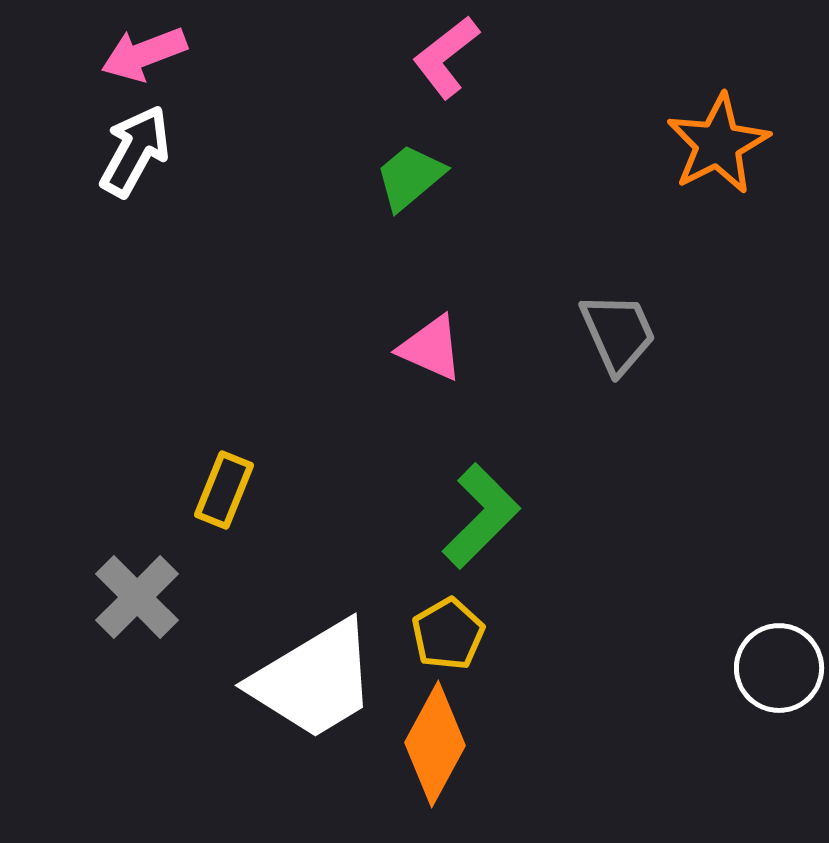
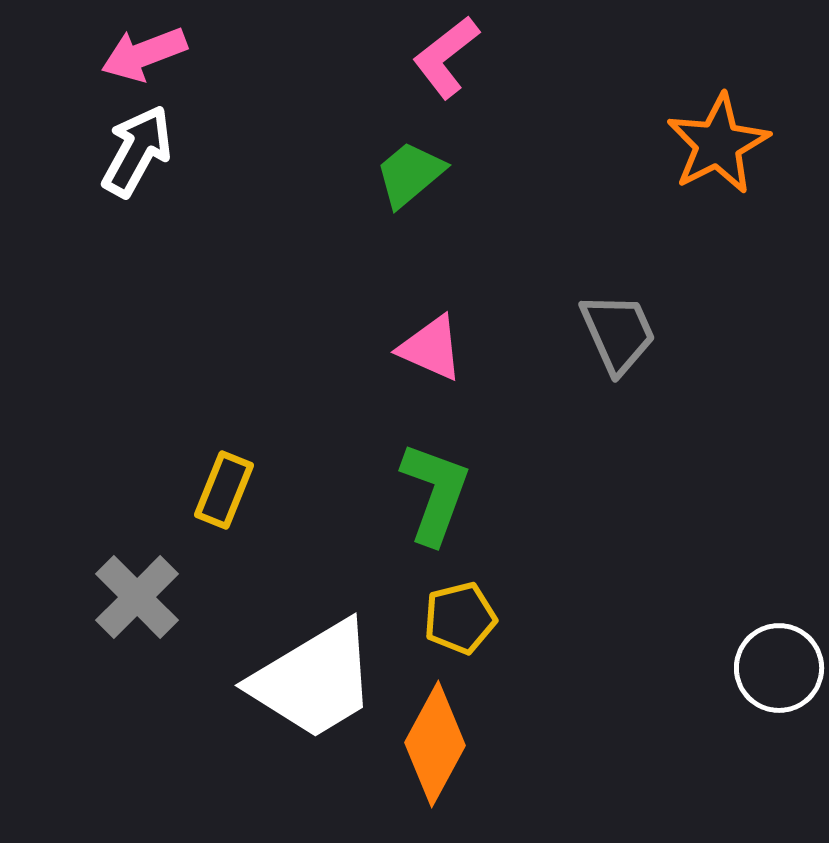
white arrow: moved 2 px right
green trapezoid: moved 3 px up
green L-shape: moved 46 px left, 23 px up; rotated 25 degrees counterclockwise
yellow pentagon: moved 12 px right, 16 px up; rotated 16 degrees clockwise
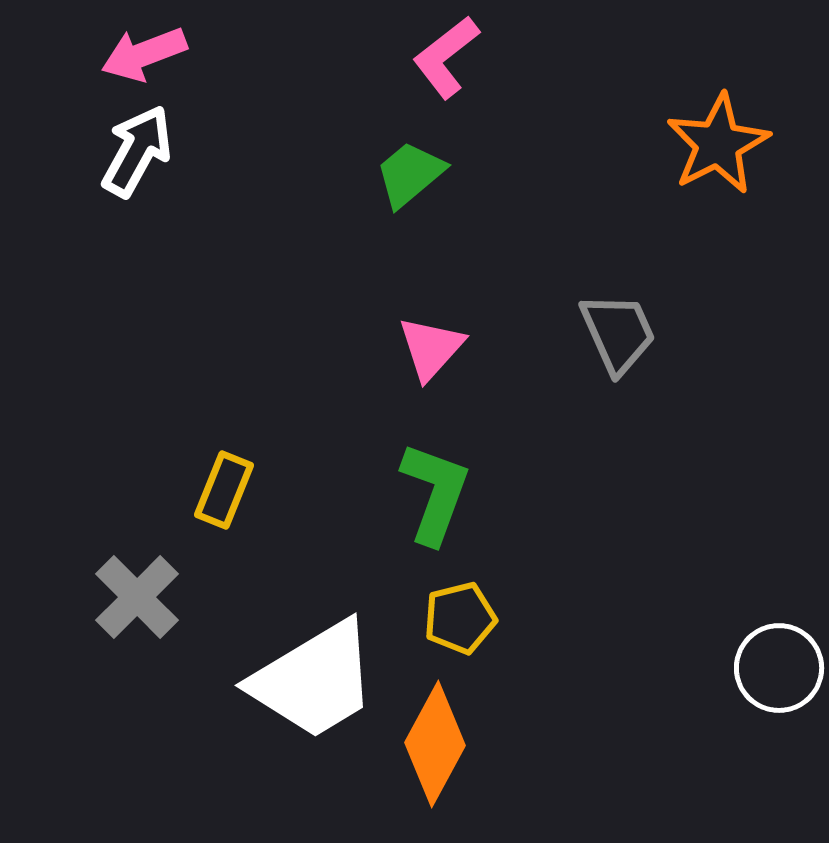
pink triangle: rotated 48 degrees clockwise
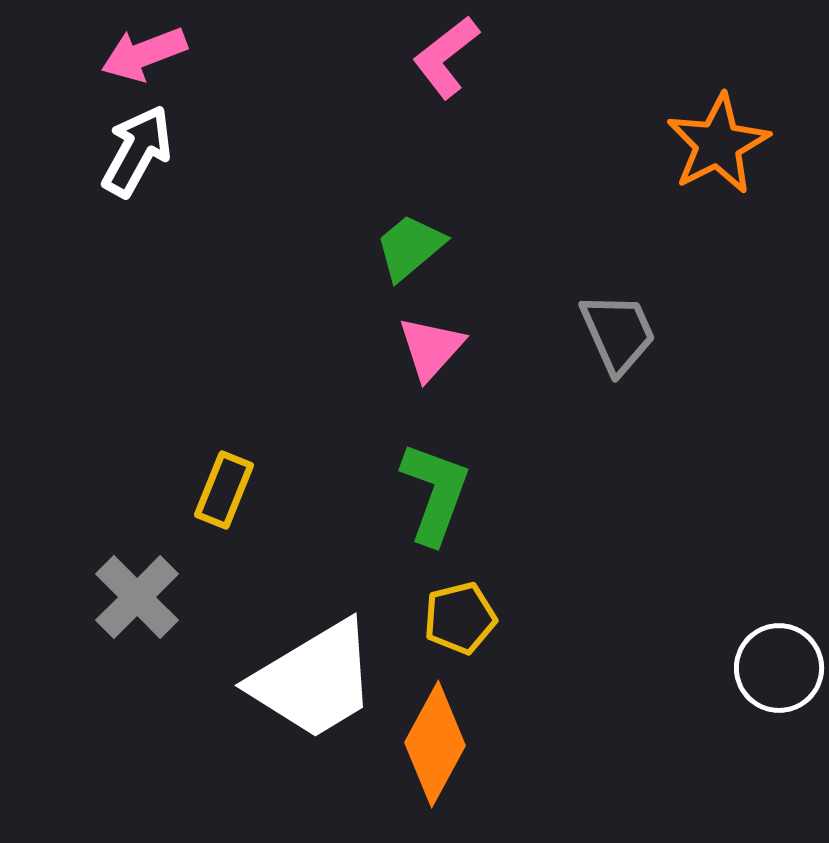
green trapezoid: moved 73 px down
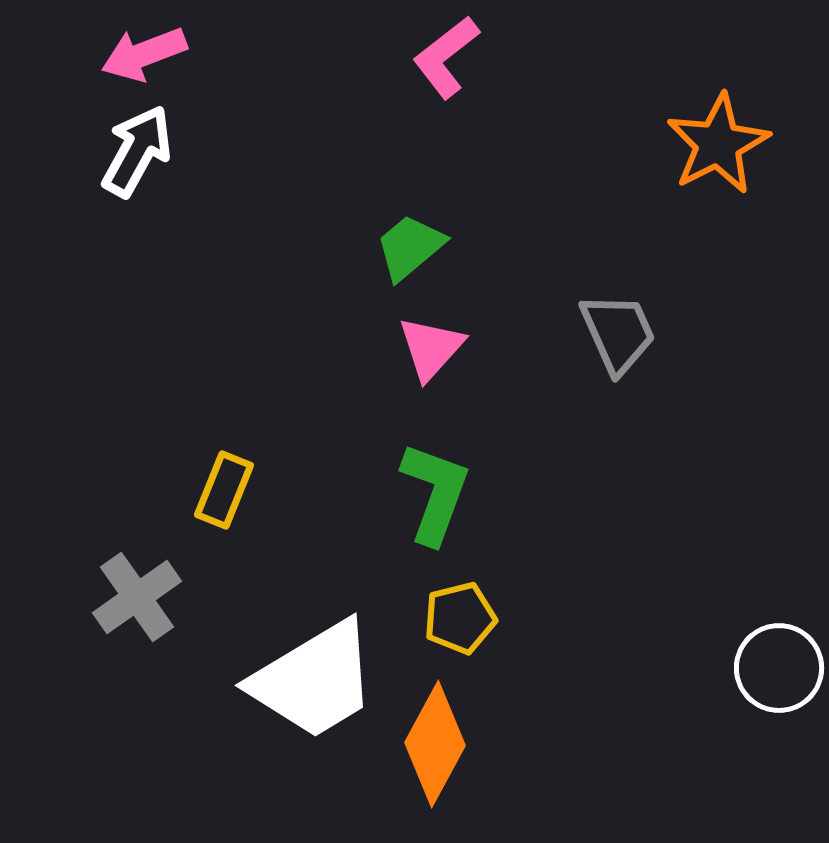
gray cross: rotated 10 degrees clockwise
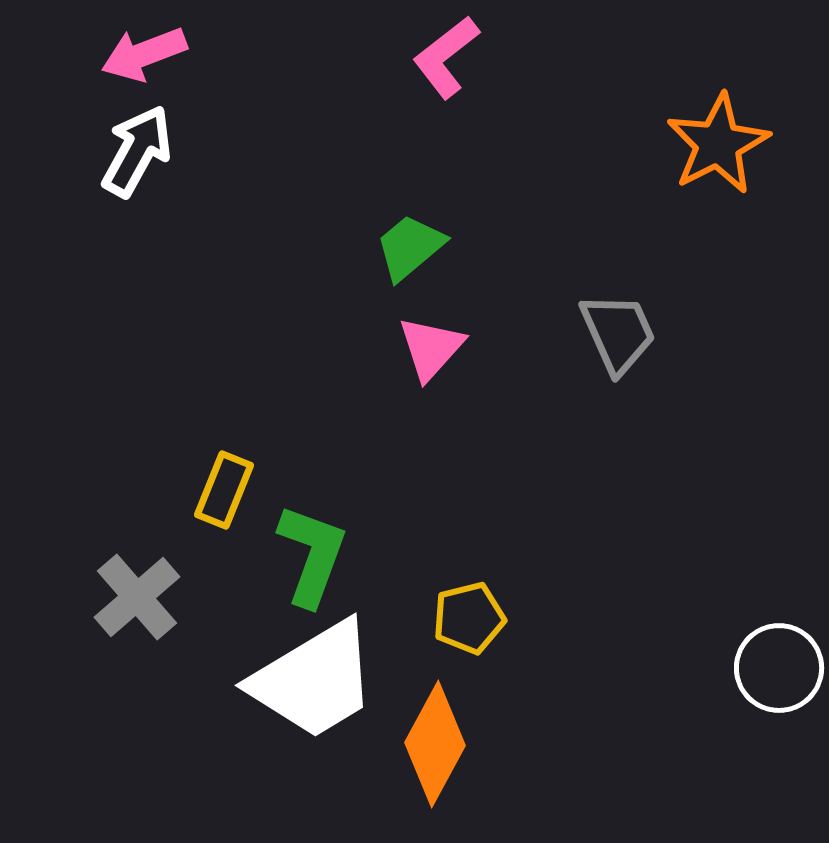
green L-shape: moved 123 px left, 62 px down
gray cross: rotated 6 degrees counterclockwise
yellow pentagon: moved 9 px right
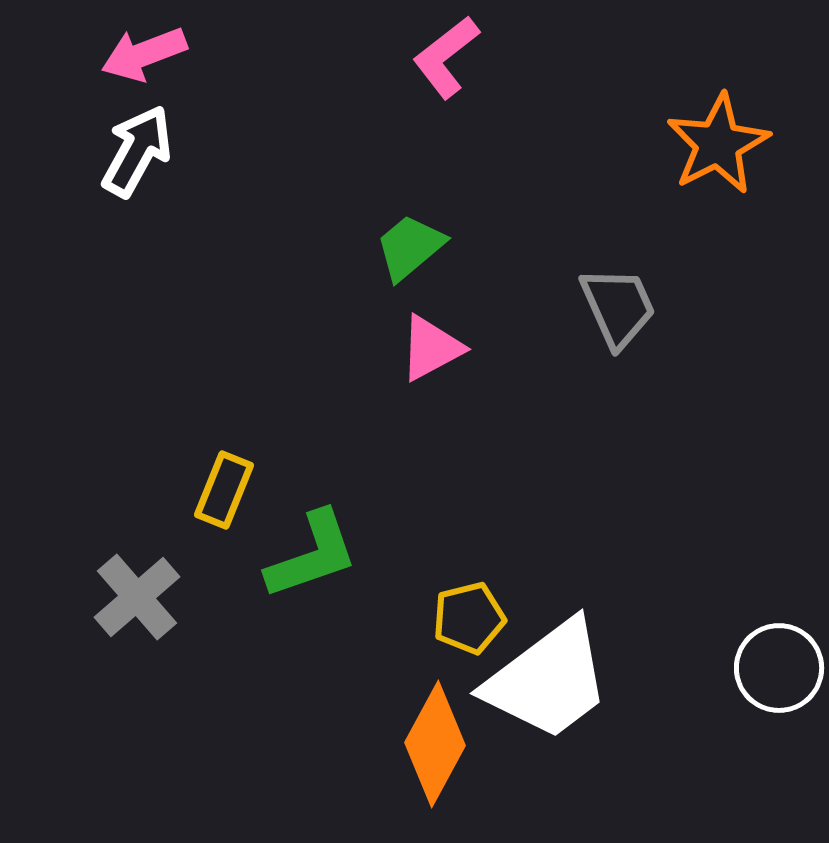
gray trapezoid: moved 26 px up
pink triangle: rotated 20 degrees clockwise
green L-shape: rotated 51 degrees clockwise
white trapezoid: moved 234 px right; rotated 6 degrees counterclockwise
